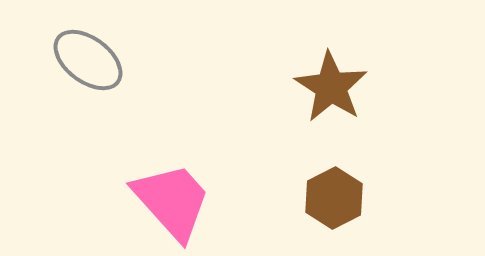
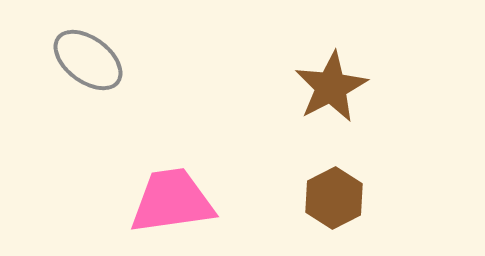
brown star: rotated 12 degrees clockwise
pink trapezoid: rotated 56 degrees counterclockwise
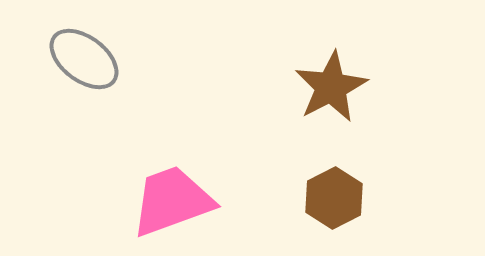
gray ellipse: moved 4 px left, 1 px up
pink trapezoid: rotated 12 degrees counterclockwise
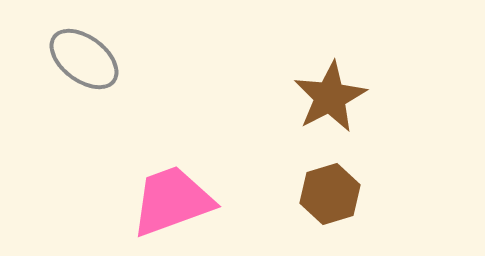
brown star: moved 1 px left, 10 px down
brown hexagon: moved 4 px left, 4 px up; rotated 10 degrees clockwise
